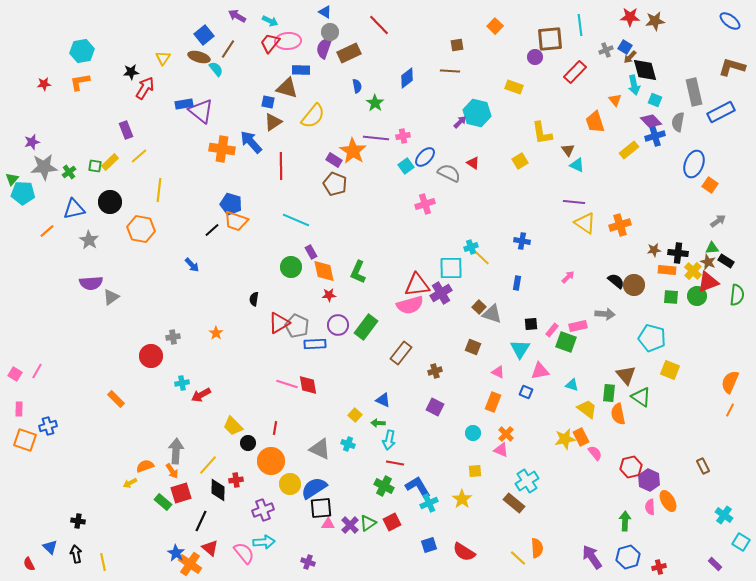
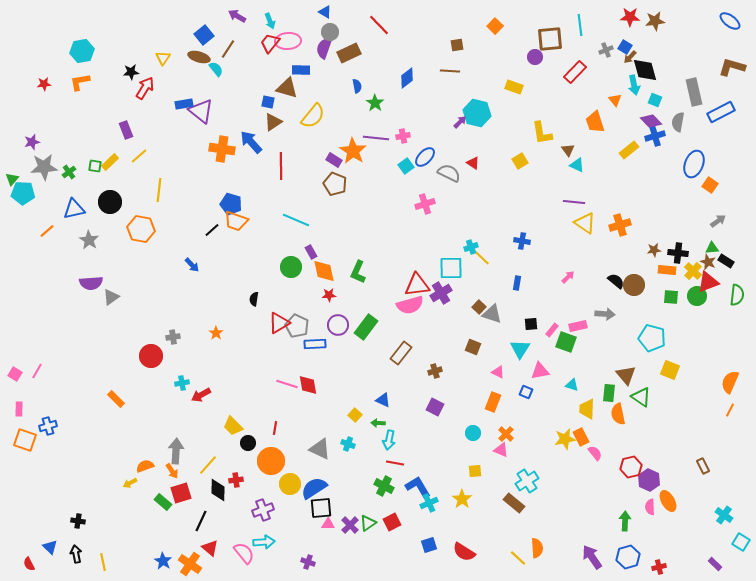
cyan arrow at (270, 21): rotated 42 degrees clockwise
yellow trapezoid at (587, 409): rotated 125 degrees counterclockwise
blue star at (176, 553): moved 13 px left, 8 px down
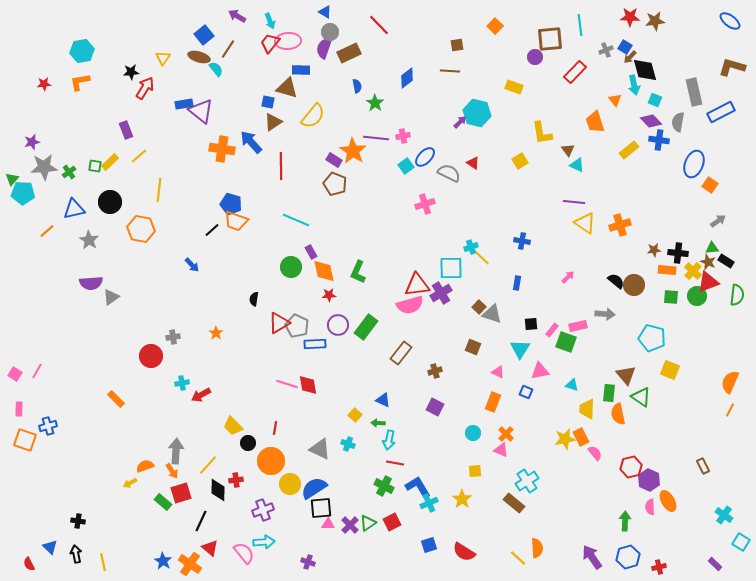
blue cross at (655, 136): moved 4 px right, 4 px down; rotated 24 degrees clockwise
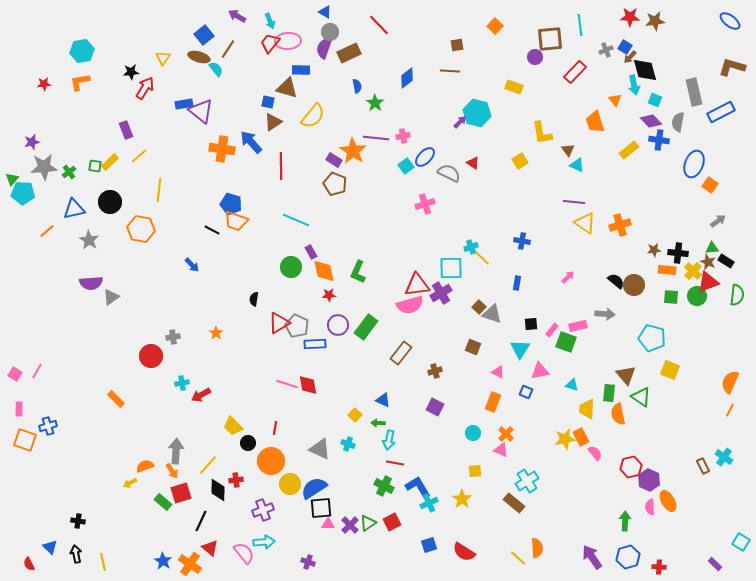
black line at (212, 230): rotated 70 degrees clockwise
cyan cross at (724, 515): moved 58 px up
red cross at (659, 567): rotated 16 degrees clockwise
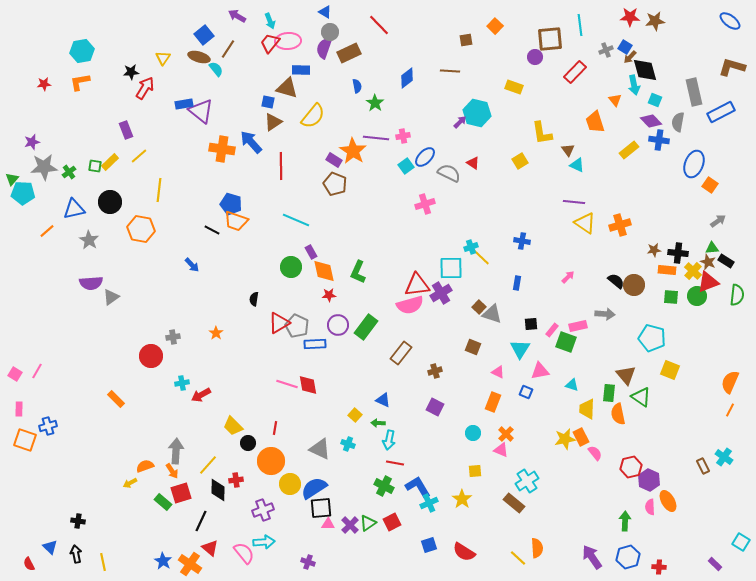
brown square at (457, 45): moved 9 px right, 5 px up
